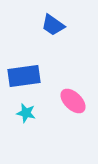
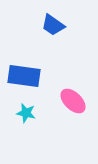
blue rectangle: rotated 16 degrees clockwise
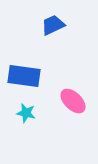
blue trapezoid: rotated 120 degrees clockwise
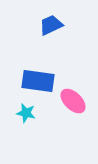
blue trapezoid: moved 2 px left
blue rectangle: moved 14 px right, 5 px down
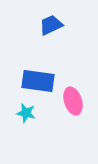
pink ellipse: rotated 28 degrees clockwise
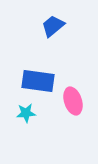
blue trapezoid: moved 2 px right, 1 px down; rotated 15 degrees counterclockwise
cyan star: rotated 18 degrees counterclockwise
